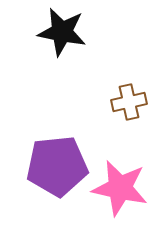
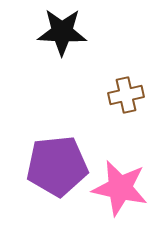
black star: rotated 9 degrees counterclockwise
brown cross: moved 3 px left, 7 px up
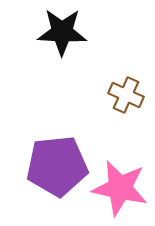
brown cross: rotated 36 degrees clockwise
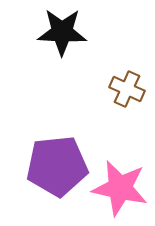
brown cross: moved 1 px right, 6 px up
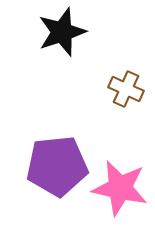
black star: rotated 21 degrees counterclockwise
brown cross: moved 1 px left
